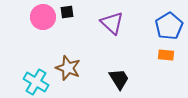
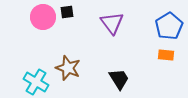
purple triangle: rotated 10 degrees clockwise
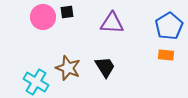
purple triangle: rotated 50 degrees counterclockwise
black trapezoid: moved 14 px left, 12 px up
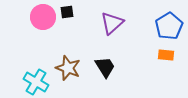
purple triangle: rotated 45 degrees counterclockwise
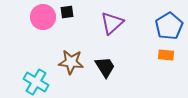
brown star: moved 3 px right, 6 px up; rotated 15 degrees counterclockwise
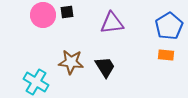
pink circle: moved 2 px up
purple triangle: rotated 35 degrees clockwise
